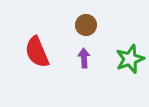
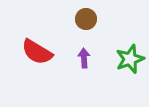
brown circle: moved 6 px up
red semicircle: rotated 36 degrees counterclockwise
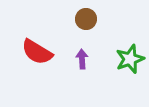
purple arrow: moved 2 px left, 1 px down
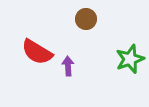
purple arrow: moved 14 px left, 7 px down
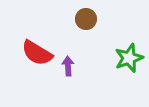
red semicircle: moved 1 px down
green star: moved 1 px left, 1 px up
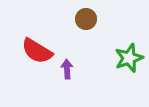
red semicircle: moved 2 px up
purple arrow: moved 1 px left, 3 px down
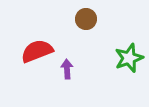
red semicircle: rotated 128 degrees clockwise
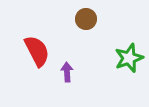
red semicircle: rotated 84 degrees clockwise
purple arrow: moved 3 px down
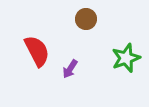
green star: moved 3 px left
purple arrow: moved 3 px right, 3 px up; rotated 144 degrees counterclockwise
